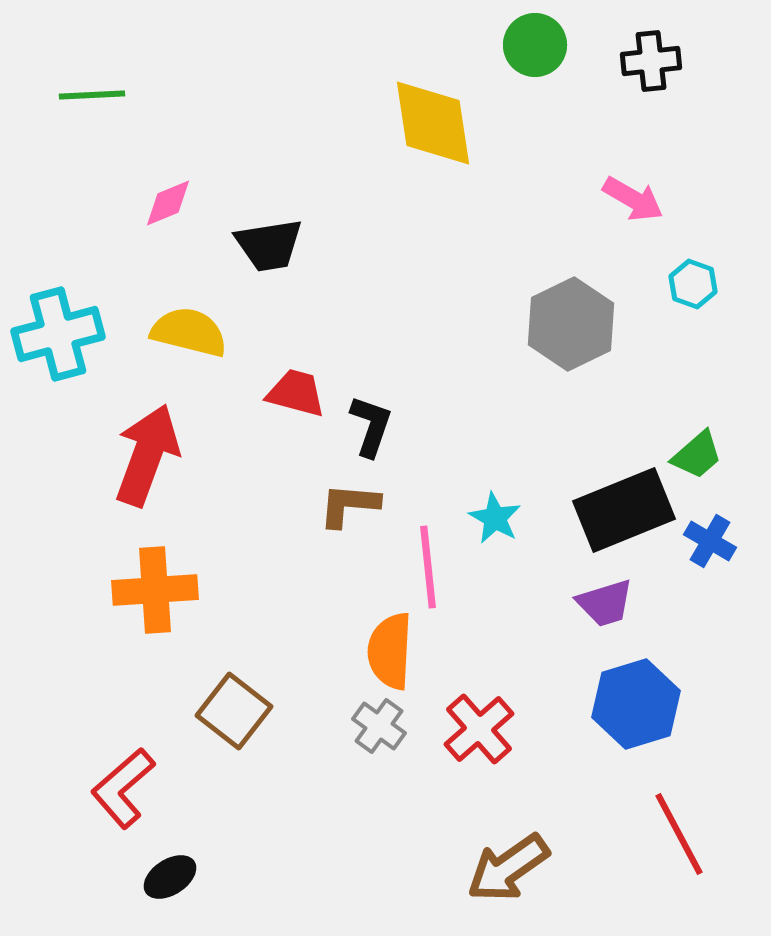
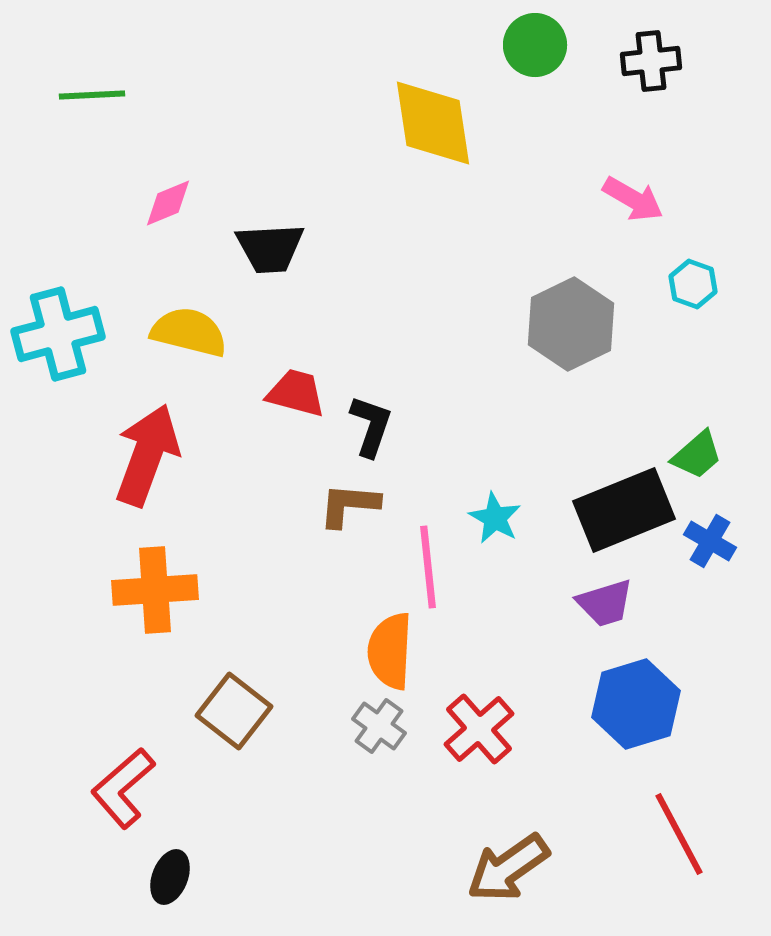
black trapezoid: moved 1 px right, 3 px down; rotated 6 degrees clockwise
black ellipse: rotated 36 degrees counterclockwise
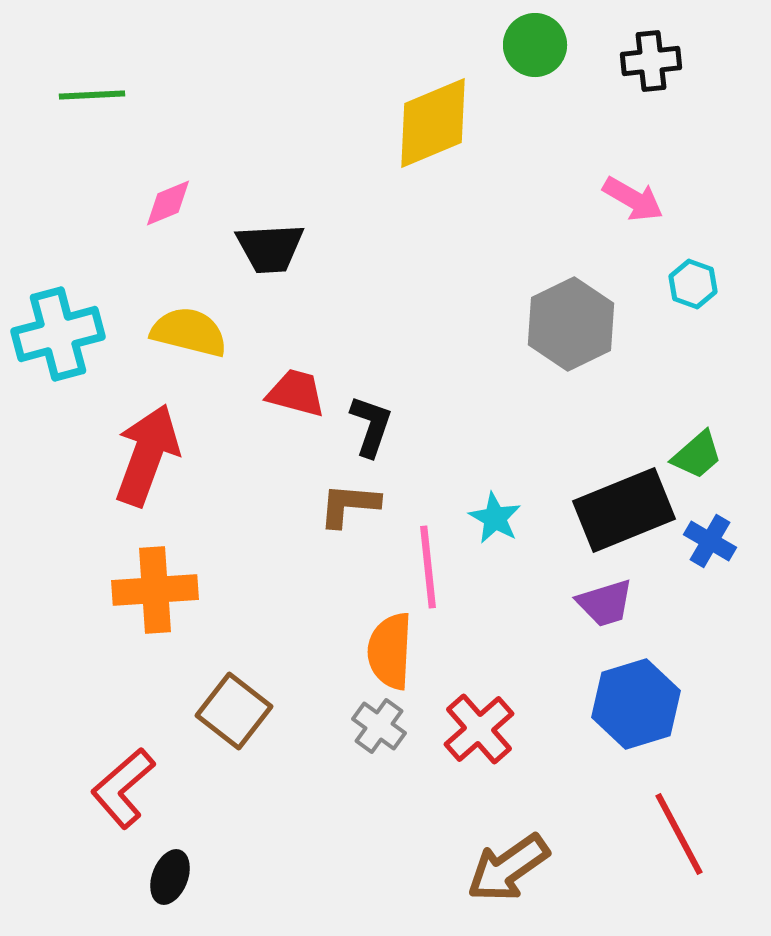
yellow diamond: rotated 76 degrees clockwise
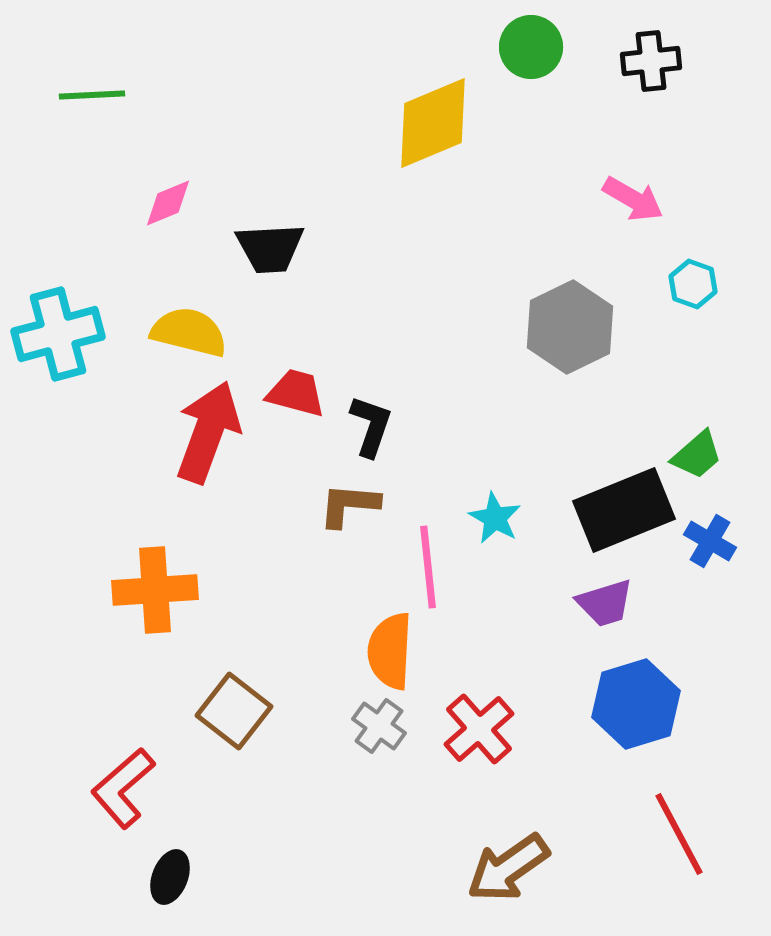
green circle: moved 4 px left, 2 px down
gray hexagon: moved 1 px left, 3 px down
red arrow: moved 61 px right, 23 px up
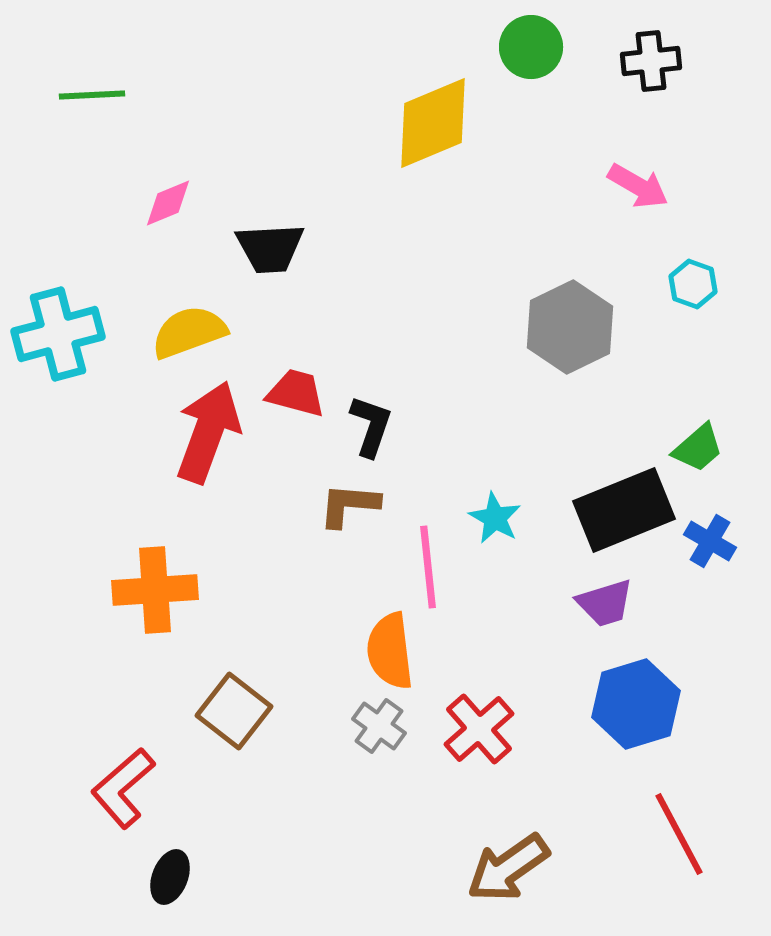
pink arrow: moved 5 px right, 13 px up
yellow semicircle: rotated 34 degrees counterclockwise
green trapezoid: moved 1 px right, 7 px up
orange semicircle: rotated 10 degrees counterclockwise
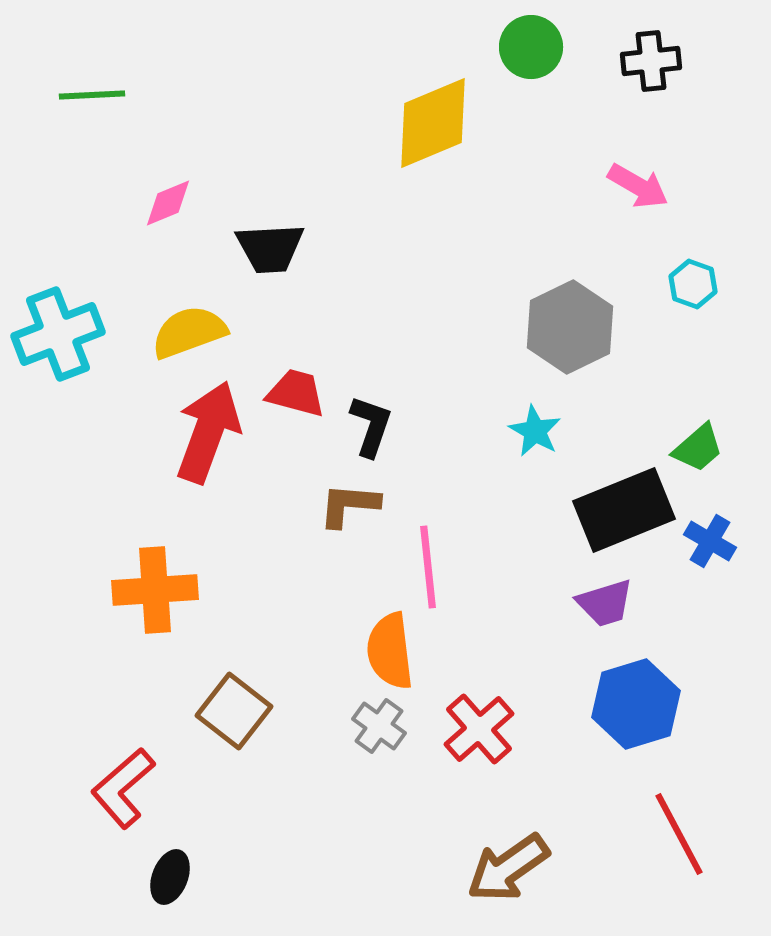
cyan cross: rotated 6 degrees counterclockwise
cyan star: moved 40 px right, 87 px up
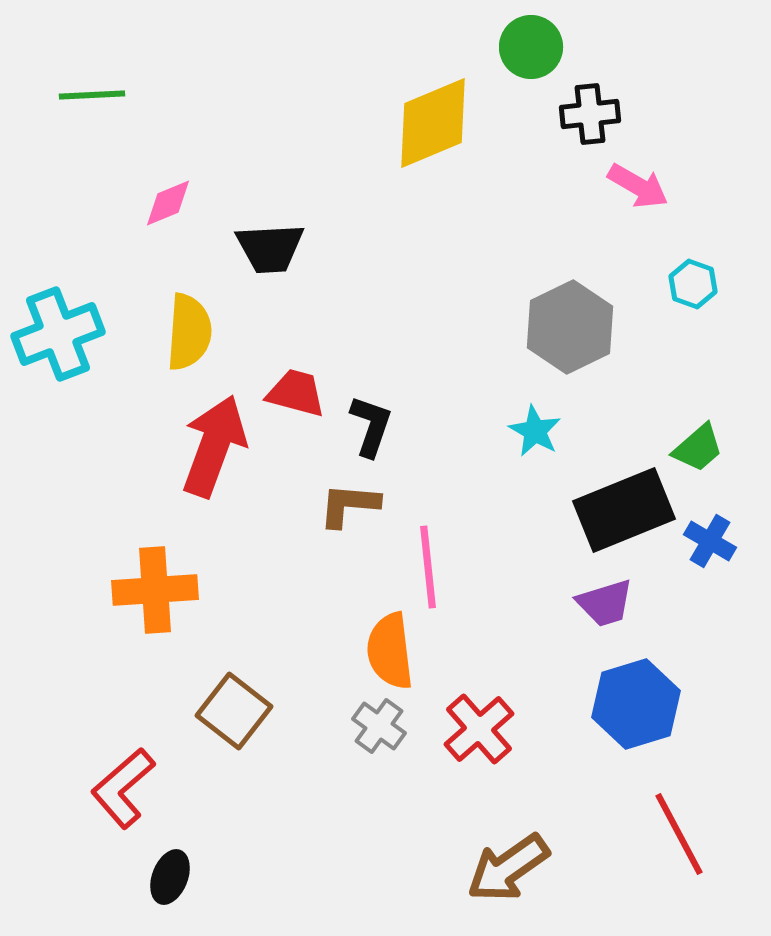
black cross: moved 61 px left, 53 px down
yellow semicircle: rotated 114 degrees clockwise
red arrow: moved 6 px right, 14 px down
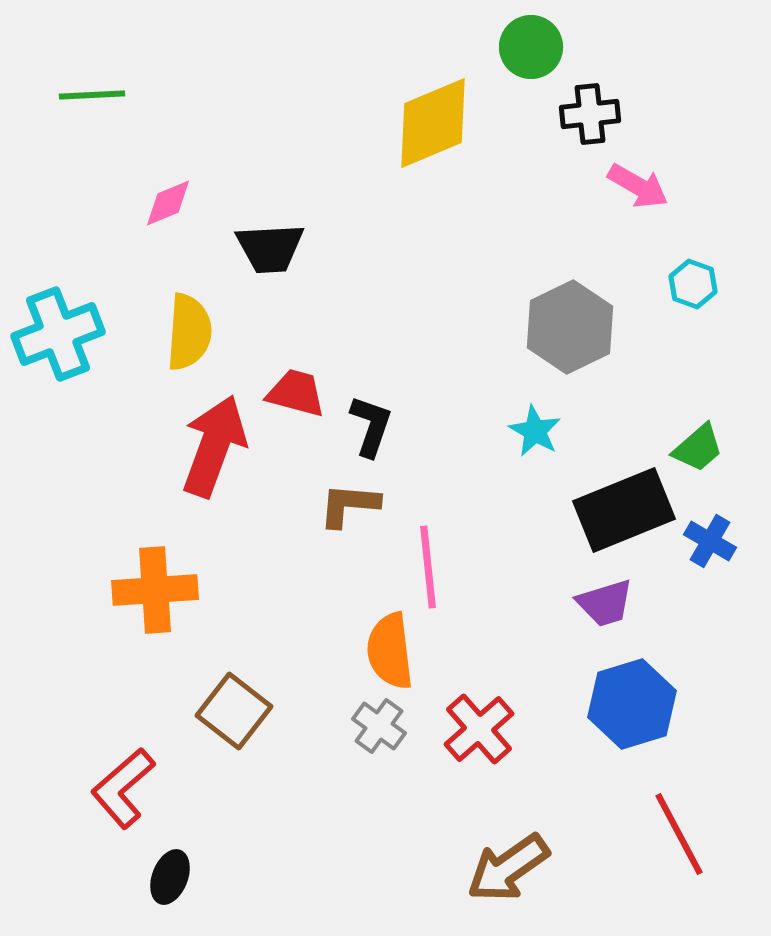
blue hexagon: moved 4 px left
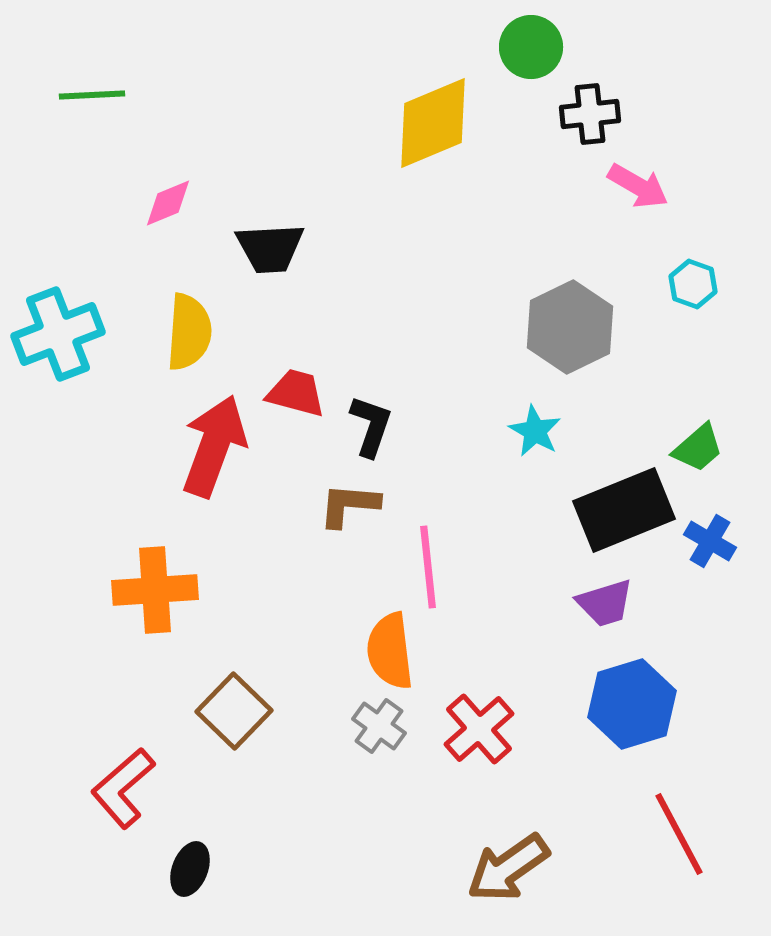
brown square: rotated 6 degrees clockwise
black ellipse: moved 20 px right, 8 px up
